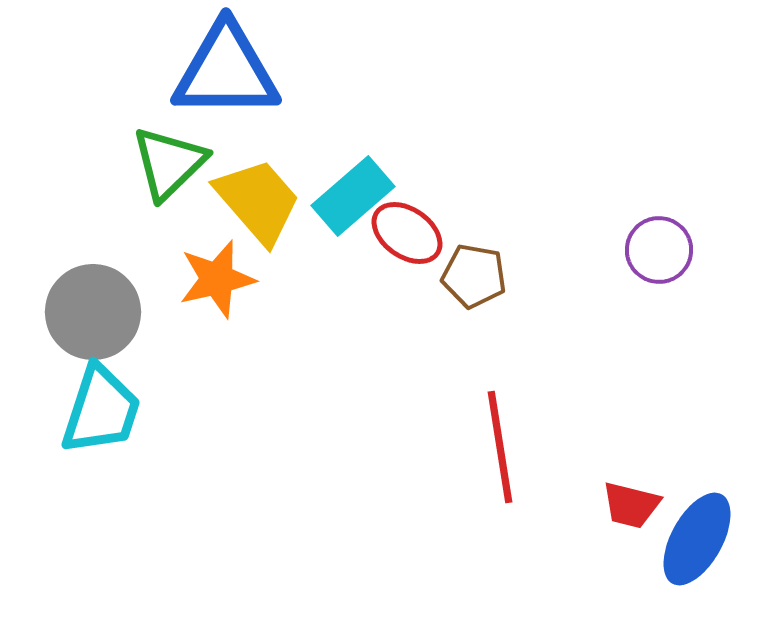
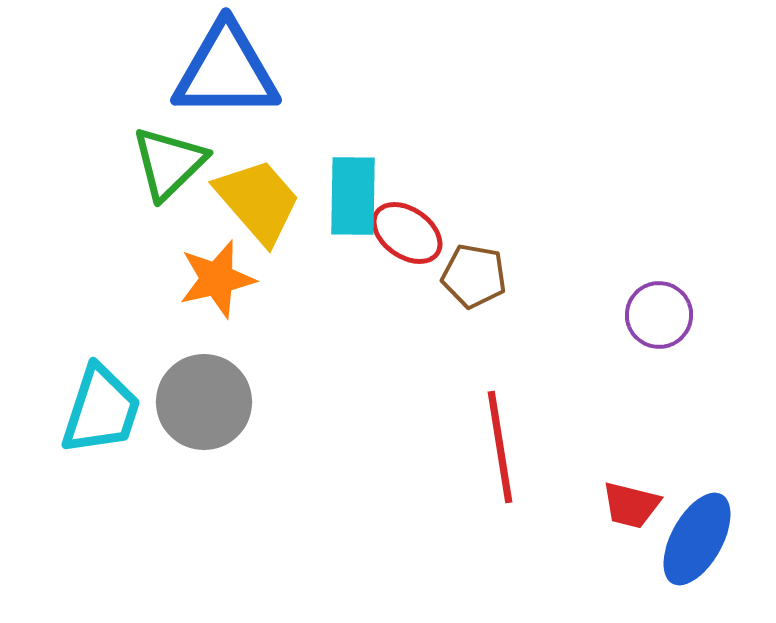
cyan rectangle: rotated 48 degrees counterclockwise
purple circle: moved 65 px down
gray circle: moved 111 px right, 90 px down
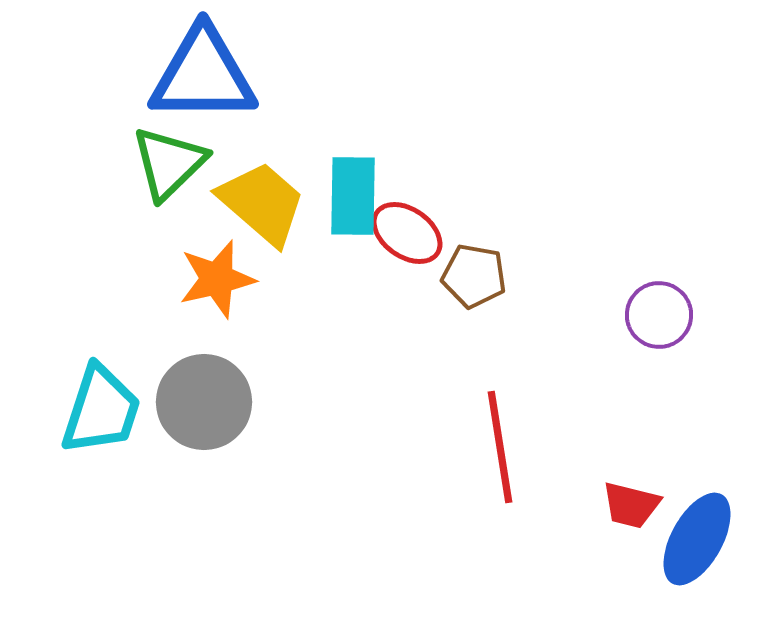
blue triangle: moved 23 px left, 4 px down
yellow trapezoid: moved 4 px right, 2 px down; rotated 8 degrees counterclockwise
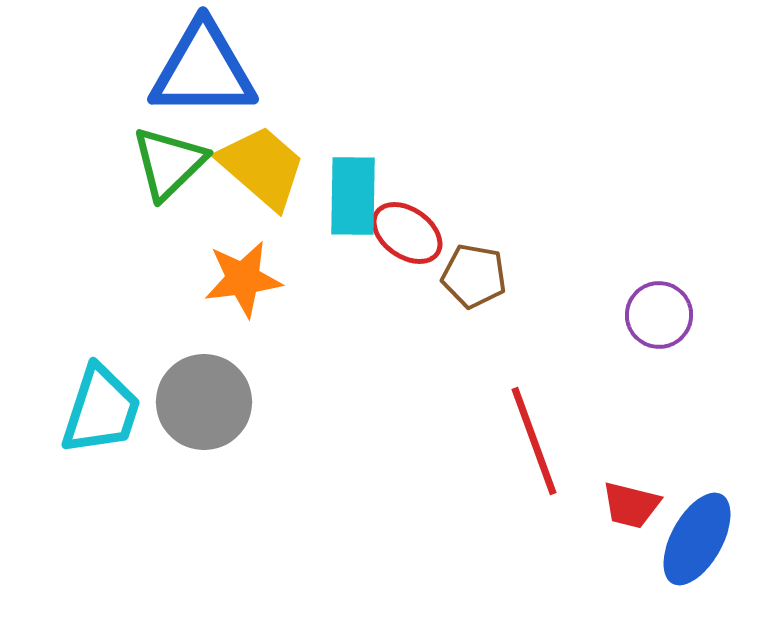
blue triangle: moved 5 px up
yellow trapezoid: moved 36 px up
orange star: moved 26 px right; rotated 6 degrees clockwise
red line: moved 34 px right, 6 px up; rotated 11 degrees counterclockwise
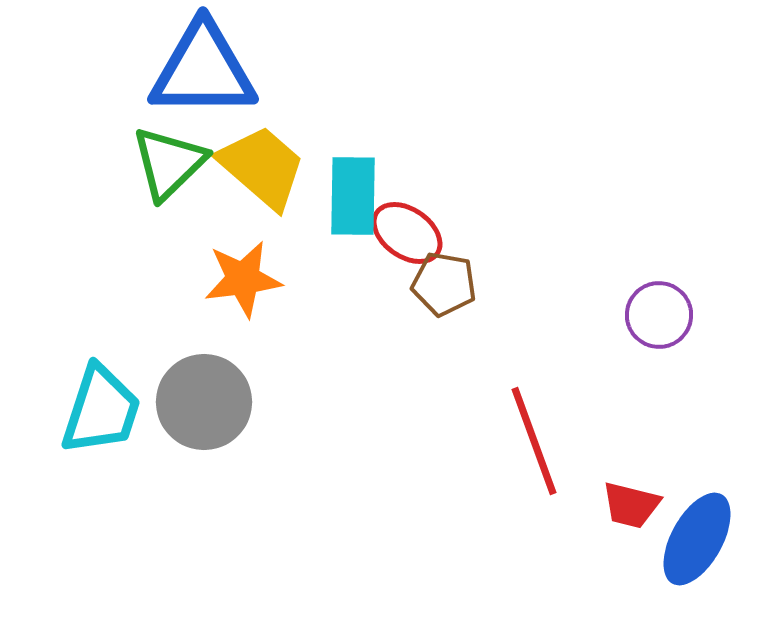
brown pentagon: moved 30 px left, 8 px down
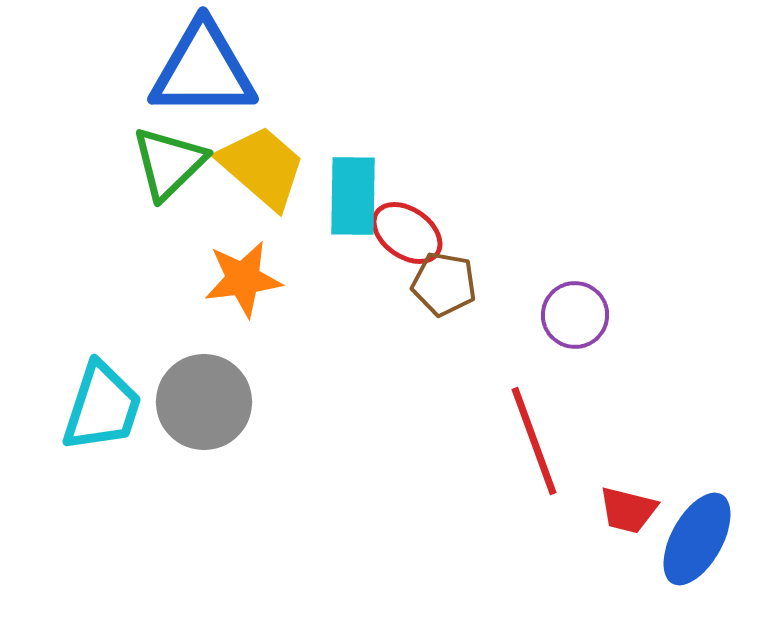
purple circle: moved 84 px left
cyan trapezoid: moved 1 px right, 3 px up
red trapezoid: moved 3 px left, 5 px down
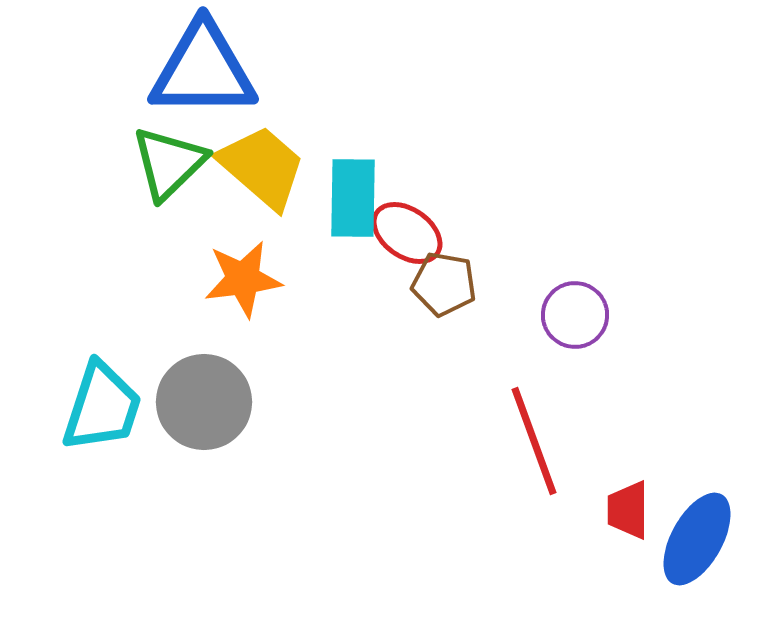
cyan rectangle: moved 2 px down
red trapezoid: rotated 76 degrees clockwise
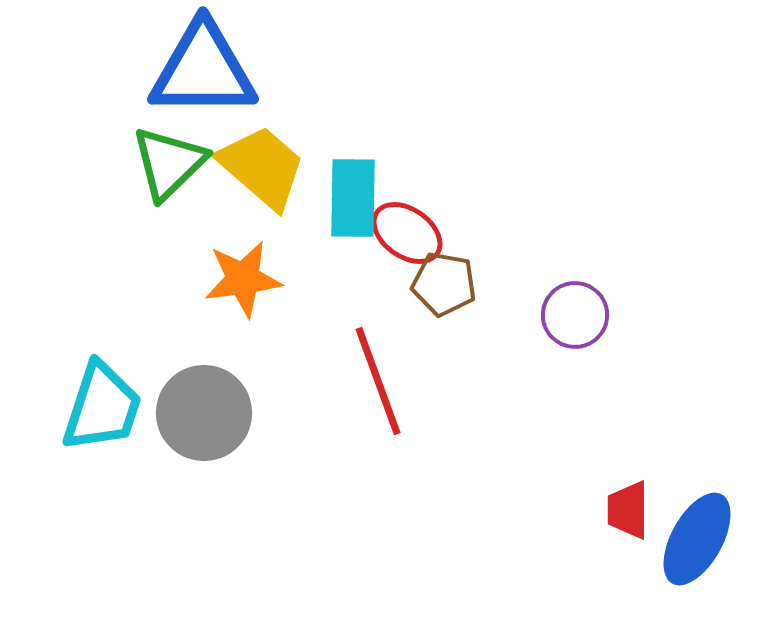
gray circle: moved 11 px down
red line: moved 156 px left, 60 px up
